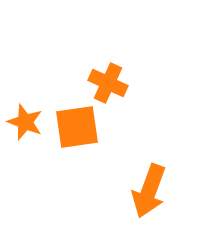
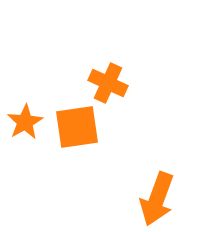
orange star: rotated 21 degrees clockwise
orange arrow: moved 8 px right, 8 px down
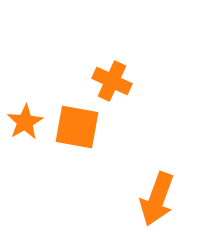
orange cross: moved 4 px right, 2 px up
orange square: rotated 18 degrees clockwise
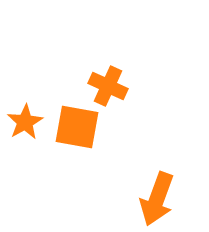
orange cross: moved 4 px left, 5 px down
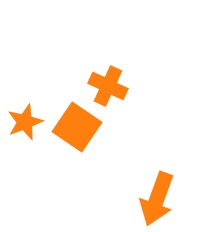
orange star: rotated 9 degrees clockwise
orange square: rotated 24 degrees clockwise
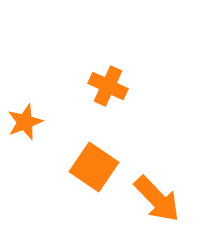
orange square: moved 17 px right, 40 px down
orange arrow: rotated 64 degrees counterclockwise
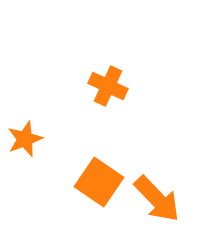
orange star: moved 17 px down
orange square: moved 5 px right, 15 px down
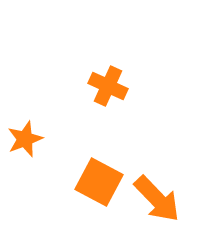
orange square: rotated 6 degrees counterclockwise
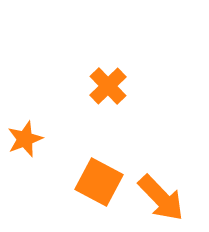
orange cross: rotated 21 degrees clockwise
orange arrow: moved 4 px right, 1 px up
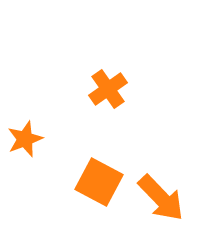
orange cross: moved 3 px down; rotated 9 degrees clockwise
